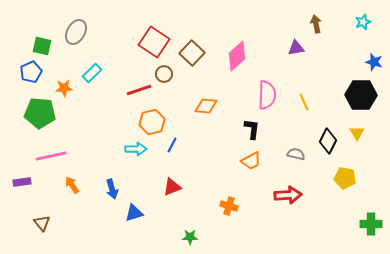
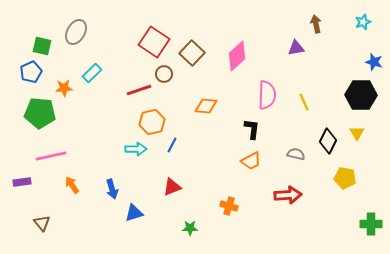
green star: moved 9 px up
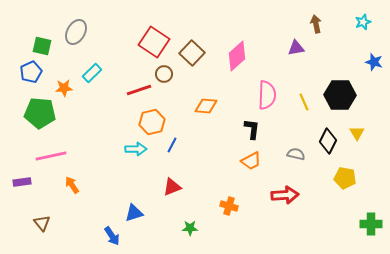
black hexagon: moved 21 px left
blue arrow: moved 47 px down; rotated 18 degrees counterclockwise
red arrow: moved 3 px left
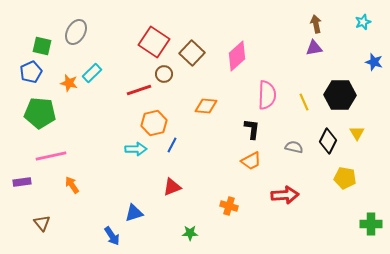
purple triangle: moved 18 px right
orange star: moved 5 px right, 5 px up; rotated 18 degrees clockwise
orange hexagon: moved 2 px right, 1 px down
gray semicircle: moved 2 px left, 7 px up
green star: moved 5 px down
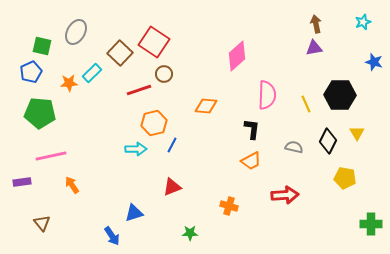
brown square: moved 72 px left
orange star: rotated 18 degrees counterclockwise
yellow line: moved 2 px right, 2 px down
